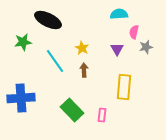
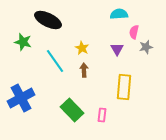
green star: rotated 24 degrees clockwise
blue cross: rotated 24 degrees counterclockwise
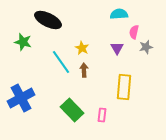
purple triangle: moved 1 px up
cyan line: moved 6 px right, 1 px down
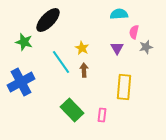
black ellipse: rotated 72 degrees counterclockwise
green star: moved 1 px right
blue cross: moved 16 px up
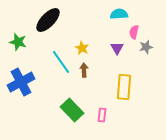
green star: moved 6 px left
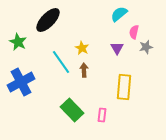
cyan semicircle: rotated 36 degrees counterclockwise
green star: rotated 12 degrees clockwise
